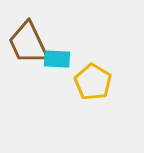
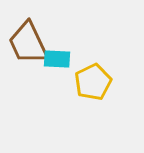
yellow pentagon: rotated 15 degrees clockwise
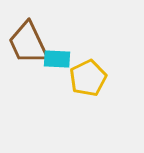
yellow pentagon: moved 5 px left, 4 px up
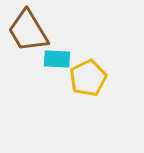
brown trapezoid: moved 12 px up; rotated 6 degrees counterclockwise
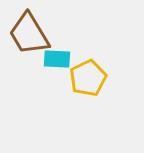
brown trapezoid: moved 1 px right, 3 px down
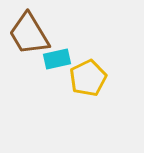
cyan rectangle: rotated 16 degrees counterclockwise
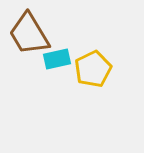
yellow pentagon: moved 5 px right, 9 px up
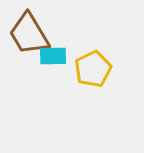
cyan rectangle: moved 4 px left, 3 px up; rotated 12 degrees clockwise
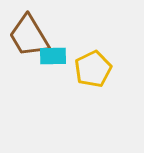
brown trapezoid: moved 2 px down
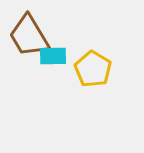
yellow pentagon: rotated 15 degrees counterclockwise
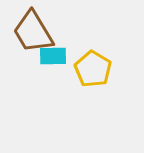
brown trapezoid: moved 4 px right, 4 px up
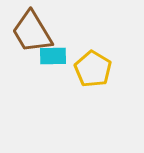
brown trapezoid: moved 1 px left
